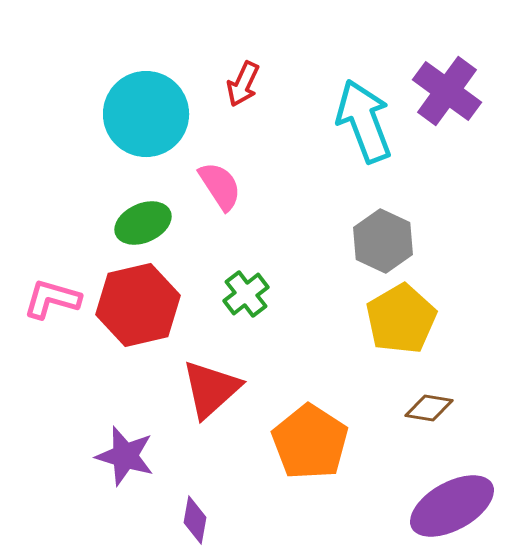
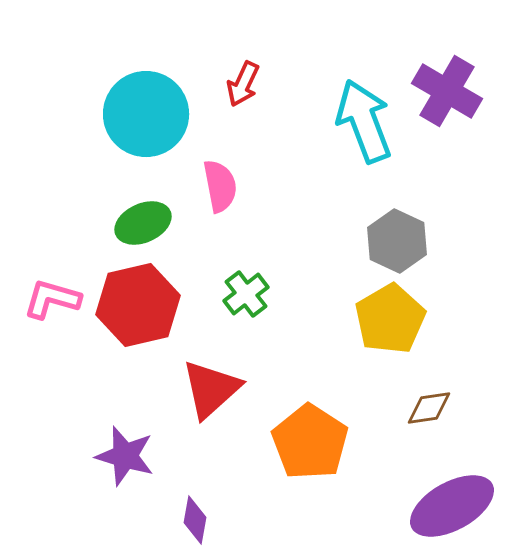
purple cross: rotated 6 degrees counterclockwise
pink semicircle: rotated 22 degrees clockwise
gray hexagon: moved 14 px right
yellow pentagon: moved 11 px left
brown diamond: rotated 18 degrees counterclockwise
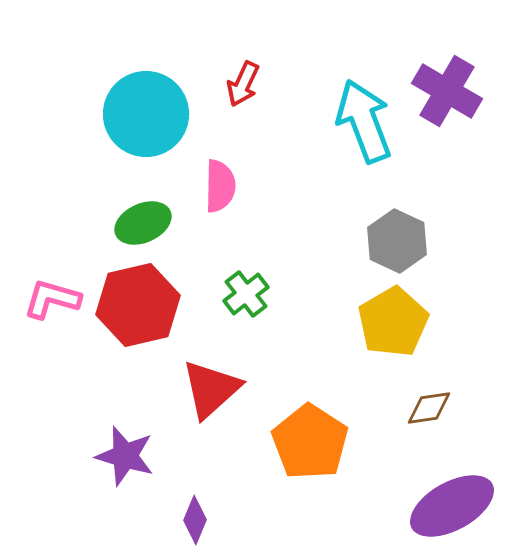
pink semicircle: rotated 12 degrees clockwise
yellow pentagon: moved 3 px right, 3 px down
purple diamond: rotated 12 degrees clockwise
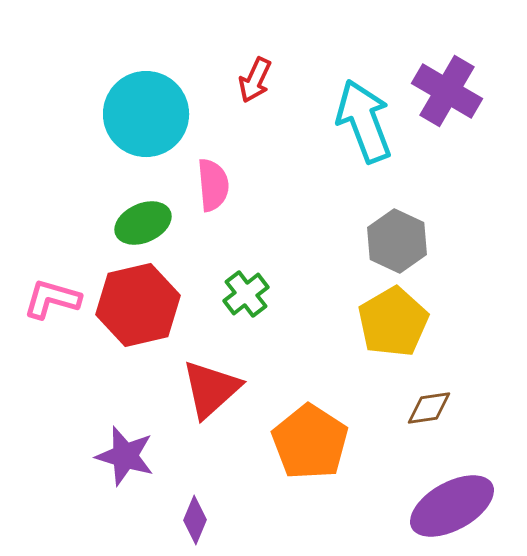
red arrow: moved 12 px right, 4 px up
pink semicircle: moved 7 px left, 1 px up; rotated 6 degrees counterclockwise
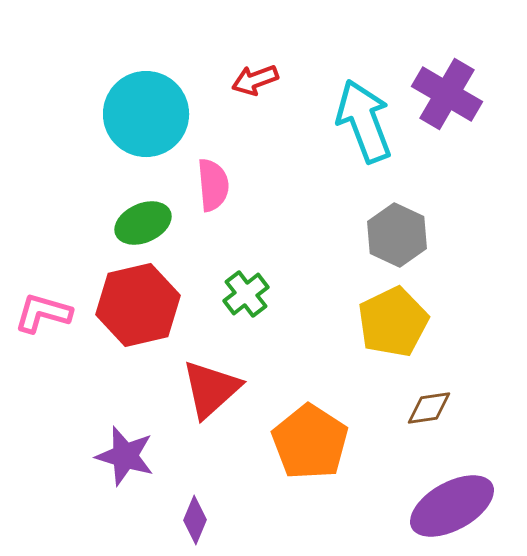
red arrow: rotated 45 degrees clockwise
purple cross: moved 3 px down
gray hexagon: moved 6 px up
pink L-shape: moved 9 px left, 14 px down
yellow pentagon: rotated 4 degrees clockwise
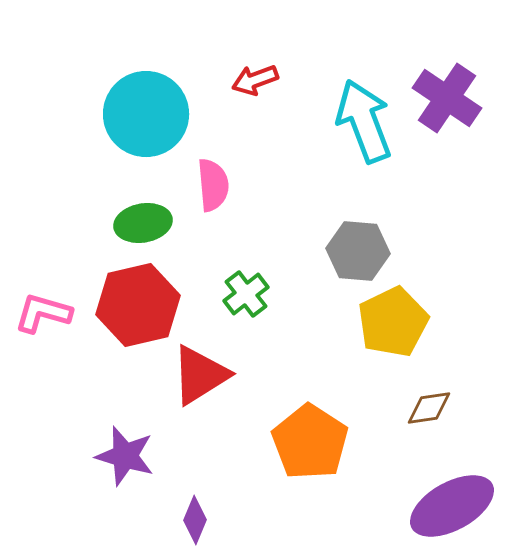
purple cross: moved 4 px down; rotated 4 degrees clockwise
green ellipse: rotated 14 degrees clockwise
gray hexagon: moved 39 px left, 16 px down; rotated 20 degrees counterclockwise
red triangle: moved 11 px left, 14 px up; rotated 10 degrees clockwise
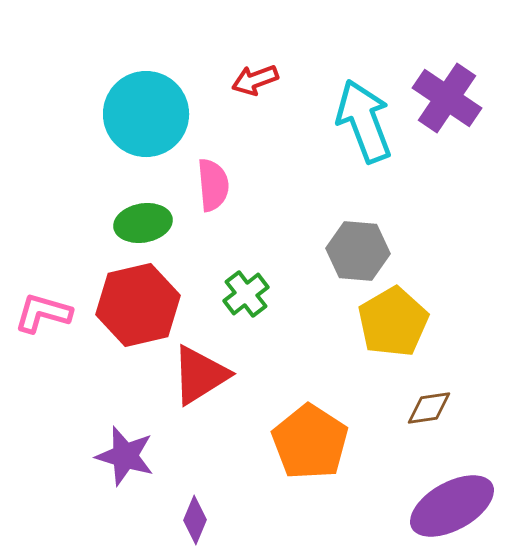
yellow pentagon: rotated 4 degrees counterclockwise
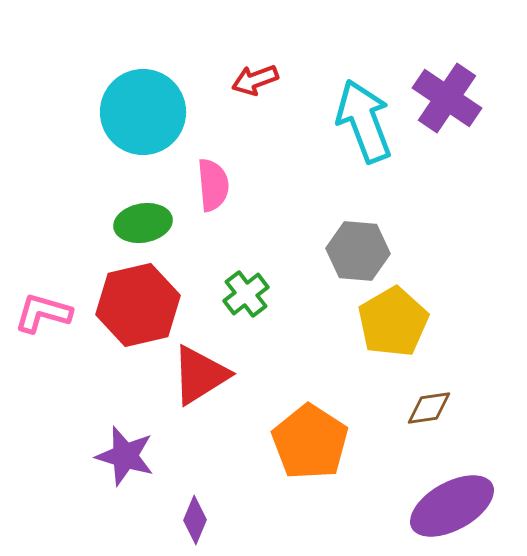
cyan circle: moved 3 px left, 2 px up
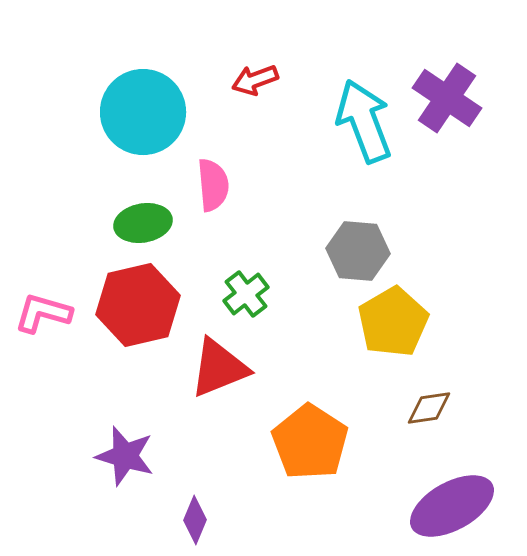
red triangle: moved 19 px right, 7 px up; rotated 10 degrees clockwise
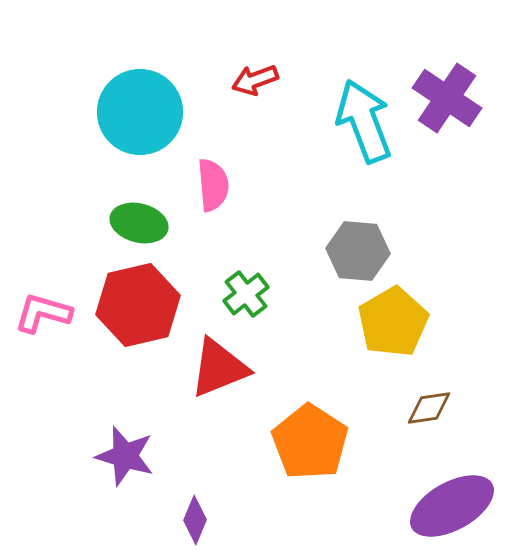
cyan circle: moved 3 px left
green ellipse: moved 4 px left; rotated 24 degrees clockwise
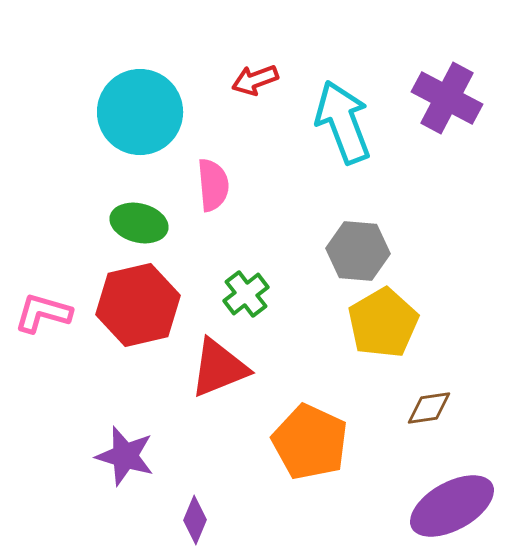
purple cross: rotated 6 degrees counterclockwise
cyan arrow: moved 21 px left, 1 px down
yellow pentagon: moved 10 px left, 1 px down
orange pentagon: rotated 8 degrees counterclockwise
